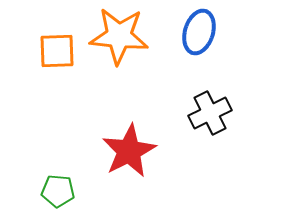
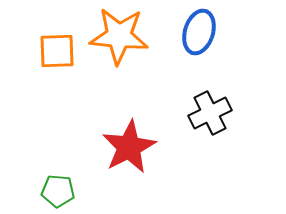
red star: moved 4 px up
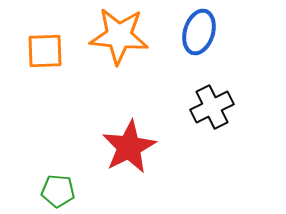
orange square: moved 12 px left
black cross: moved 2 px right, 6 px up
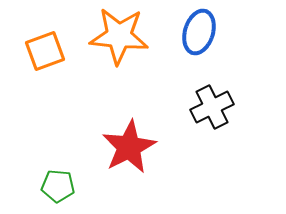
orange square: rotated 18 degrees counterclockwise
green pentagon: moved 5 px up
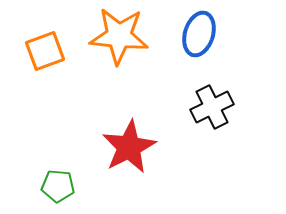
blue ellipse: moved 2 px down
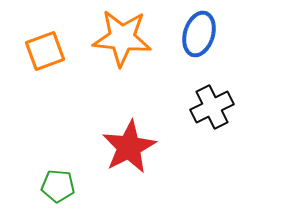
orange star: moved 3 px right, 2 px down
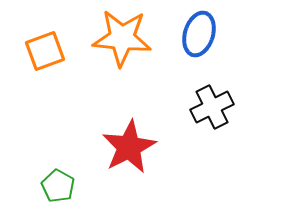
green pentagon: rotated 24 degrees clockwise
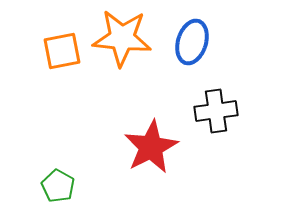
blue ellipse: moved 7 px left, 8 px down
orange square: moved 17 px right; rotated 9 degrees clockwise
black cross: moved 4 px right, 4 px down; rotated 18 degrees clockwise
red star: moved 22 px right
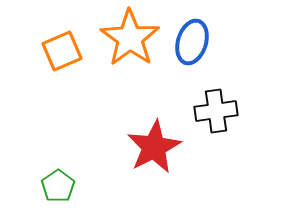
orange star: moved 8 px right; rotated 30 degrees clockwise
orange square: rotated 12 degrees counterclockwise
red star: moved 3 px right
green pentagon: rotated 8 degrees clockwise
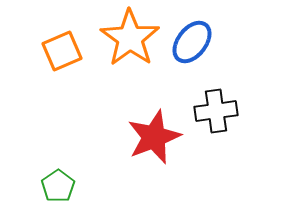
blue ellipse: rotated 21 degrees clockwise
red star: moved 10 px up; rotated 6 degrees clockwise
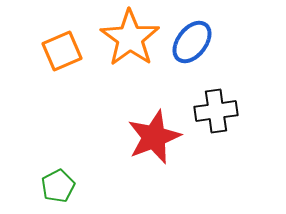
green pentagon: rotated 8 degrees clockwise
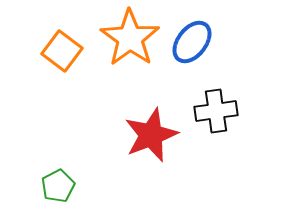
orange square: rotated 30 degrees counterclockwise
red star: moved 3 px left, 2 px up
